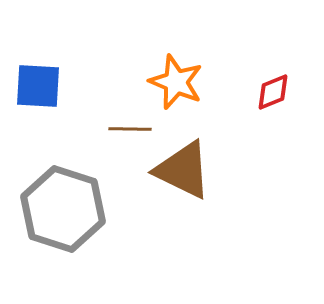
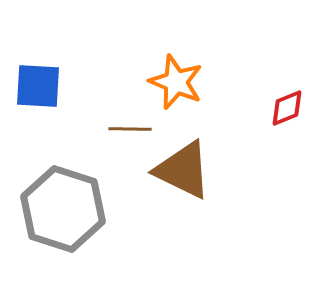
red diamond: moved 14 px right, 16 px down
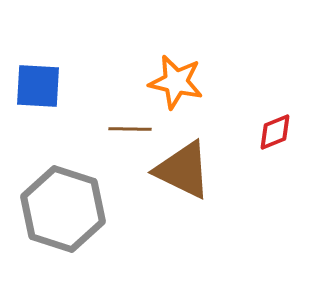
orange star: rotated 10 degrees counterclockwise
red diamond: moved 12 px left, 24 px down
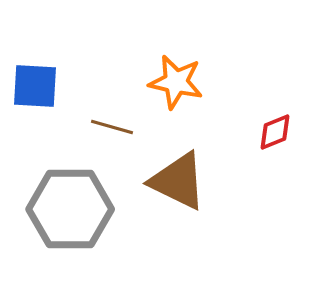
blue square: moved 3 px left
brown line: moved 18 px left, 2 px up; rotated 15 degrees clockwise
brown triangle: moved 5 px left, 11 px down
gray hexagon: moved 7 px right; rotated 18 degrees counterclockwise
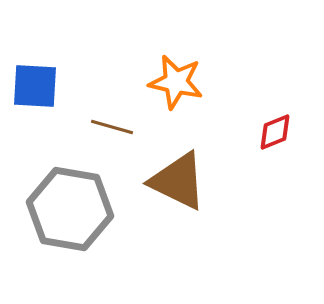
gray hexagon: rotated 10 degrees clockwise
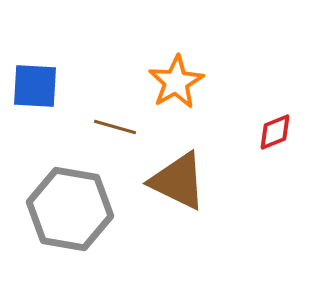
orange star: rotated 30 degrees clockwise
brown line: moved 3 px right
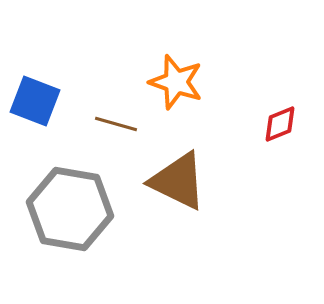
orange star: rotated 24 degrees counterclockwise
blue square: moved 15 px down; rotated 18 degrees clockwise
brown line: moved 1 px right, 3 px up
red diamond: moved 5 px right, 8 px up
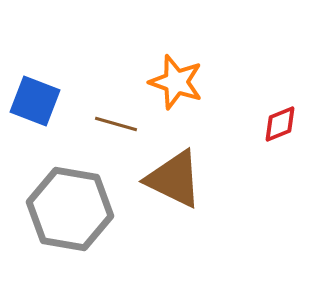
brown triangle: moved 4 px left, 2 px up
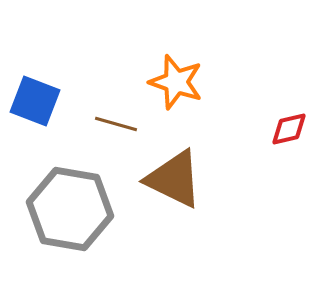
red diamond: moved 9 px right, 5 px down; rotated 9 degrees clockwise
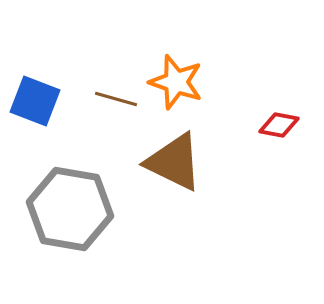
brown line: moved 25 px up
red diamond: moved 10 px left, 4 px up; rotated 24 degrees clockwise
brown triangle: moved 17 px up
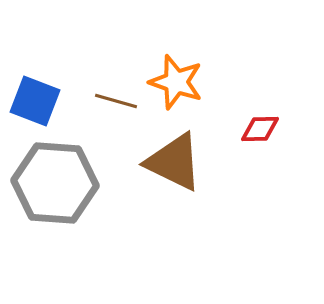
brown line: moved 2 px down
red diamond: moved 19 px left, 4 px down; rotated 12 degrees counterclockwise
gray hexagon: moved 15 px left, 26 px up; rotated 6 degrees counterclockwise
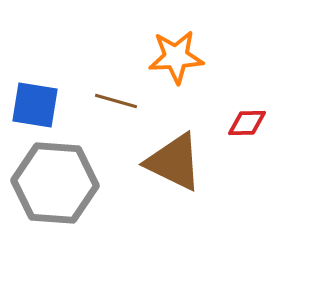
orange star: moved 25 px up; rotated 22 degrees counterclockwise
blue square: moved 4 px down; rotated 12 degrees counterclockwise
red diamond: moved 13 px left, 6 px up
